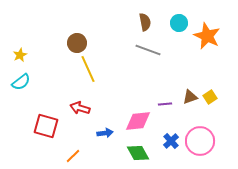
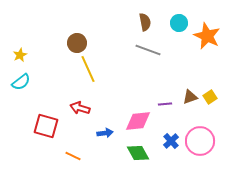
orange line: rotated 70 degrees clockwise
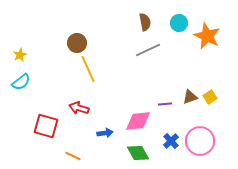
gray line: rotated 45 degrees counterclockwise
red arrow: moved 1 px left
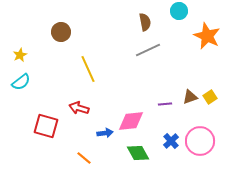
cyan circle: moved 12 px up
brown circle: moved 16 px left, 11 px up
pink diamond: moved 7 px left
orange line: moved 11 px right, 2 px down; rotated 14 degrees clockwise
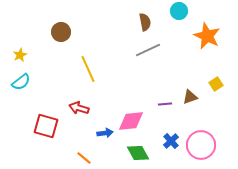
yellow square: moved 6 px right, 13 px up
pink circle: moved 1 px right, 4 px down
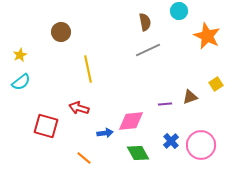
yellow line: rotated 12 degrees clockwise
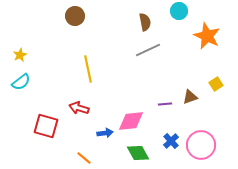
brown circle: moved 14 px right, 16 px up
